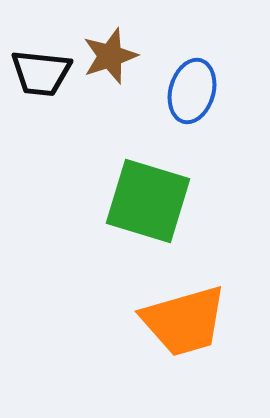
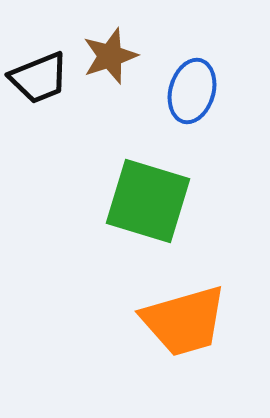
black trapezoid: moved 2 px left, 5 px down; rotated 28 degrees counterclockwise
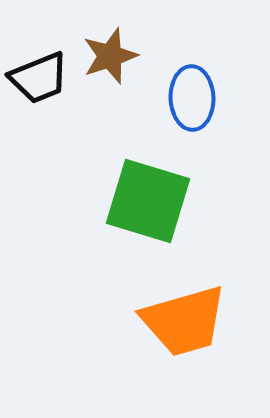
blue ellipse: moved 7 px down; rotated 18 degrees counterclockwise
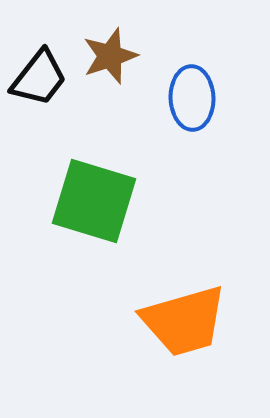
black trapezoid: rotated 30 degrees counterclockwise
green square: moved 54 px left
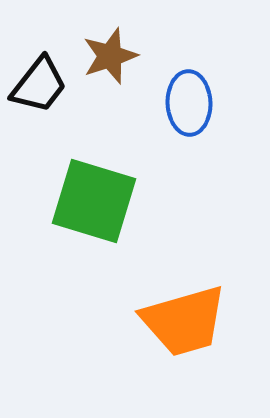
black trapezoid: moved 7 px down
blue ellipse: moved 3 px left, 5 px down
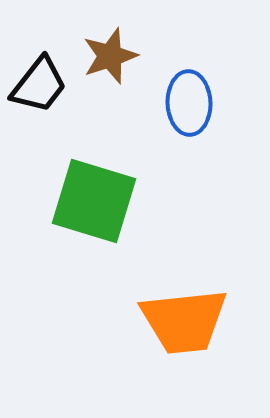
orange trapezoid: rotated 10 degrees clockwise
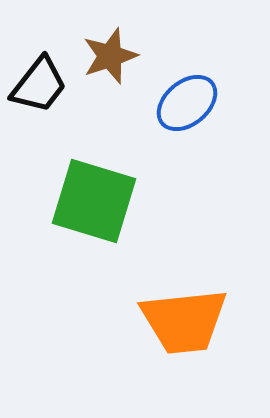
blue ellipse: moved 2 px left; rotated 52 degrees clockwise
